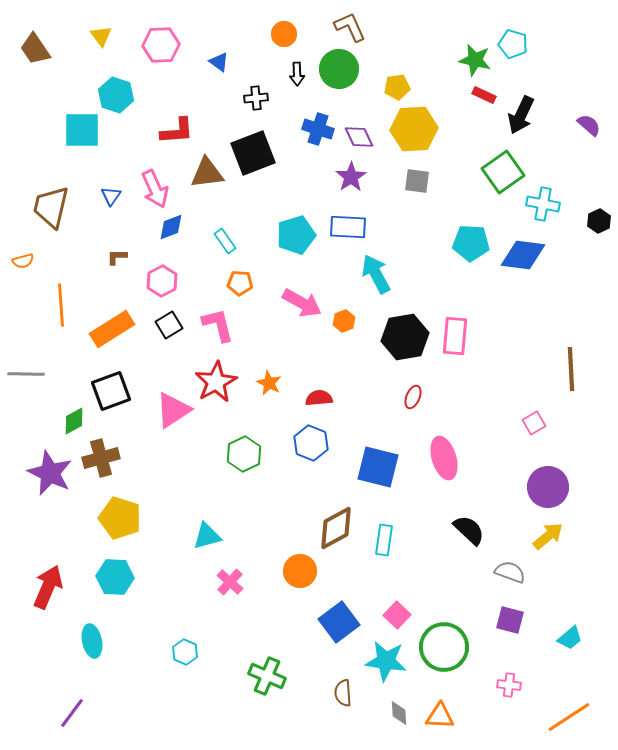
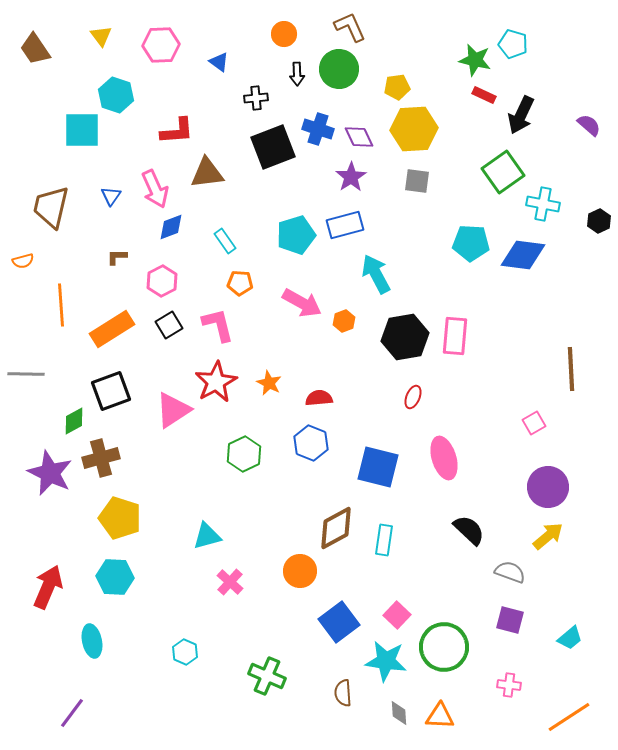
black square at (253, 153): moved 20 px right, 6 px up
blue rectangle at (348, 227): moved 3 px left, 2 px up; rotated 18 degrees counterclockwise
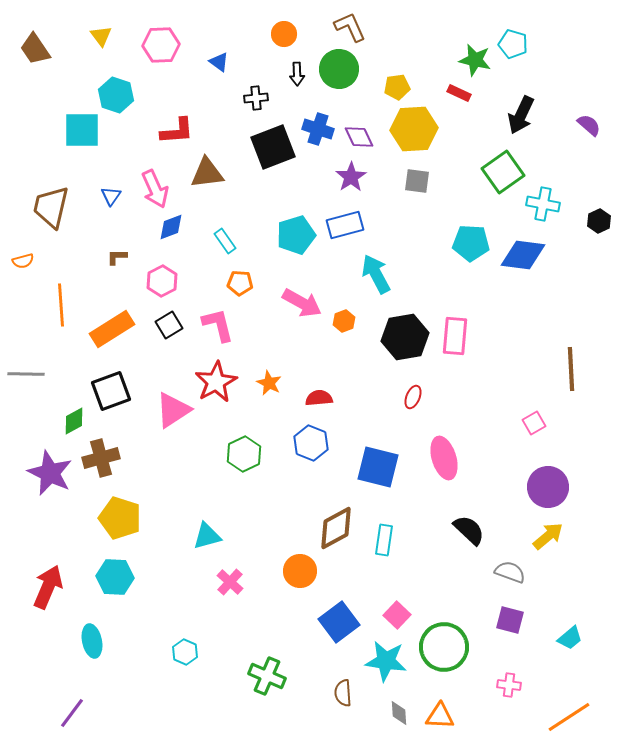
red rectangle at (484, 95): moved 25 px left, 2 px up
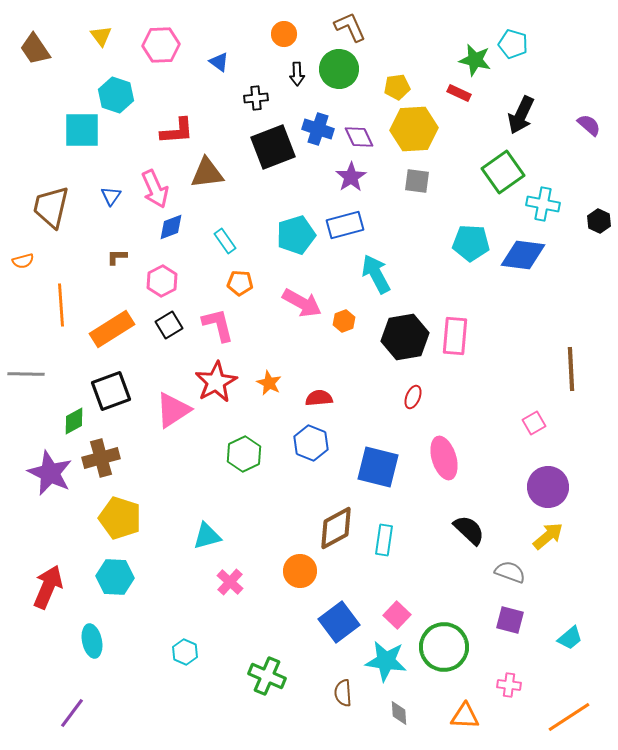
black hexagon at (599, 221): rotated 10 degrees counterclockwise
orange triangle at (440, 716): moved 25 px right
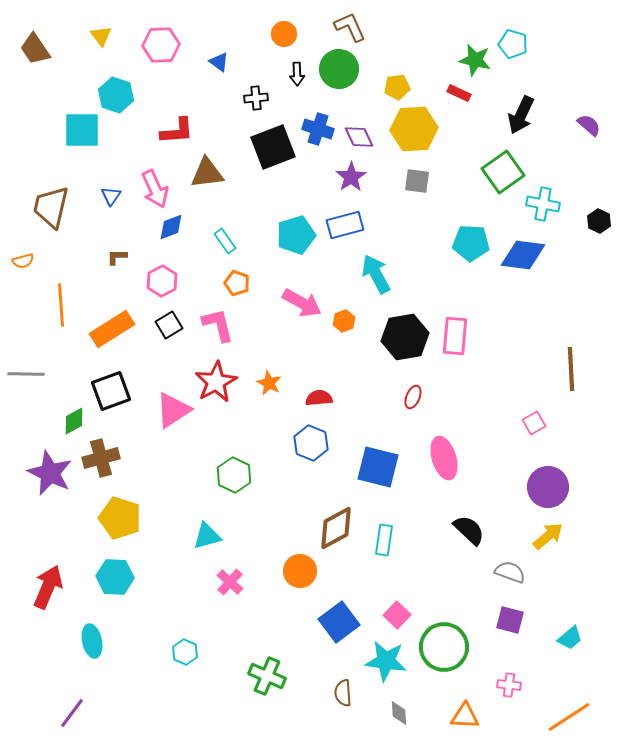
orange pentagon at (240, 283): moved 3 px left; rotated 15 degrees clockwise
green hexagon at (244, 454): moved 10 px left, 21 px down; rotated 8 degrees counterclockwise
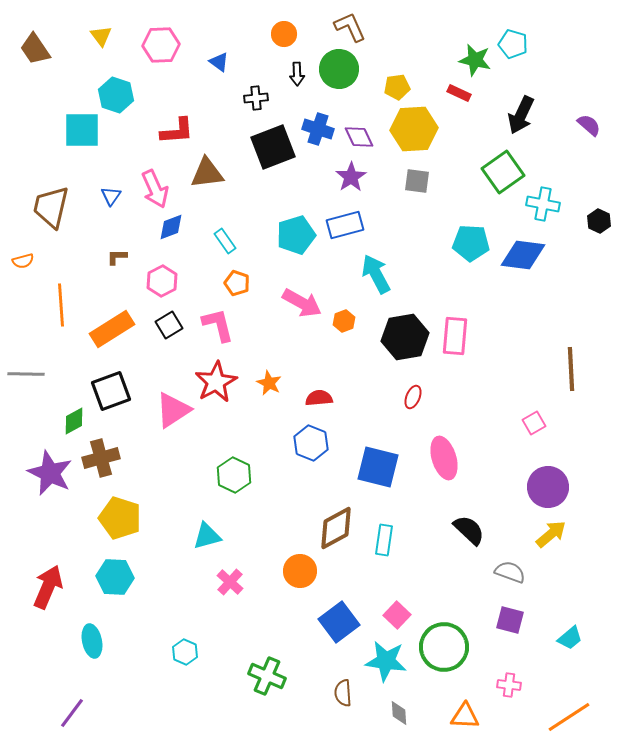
yellow arrow at (548, 536): moved 3 px right, 2 px up
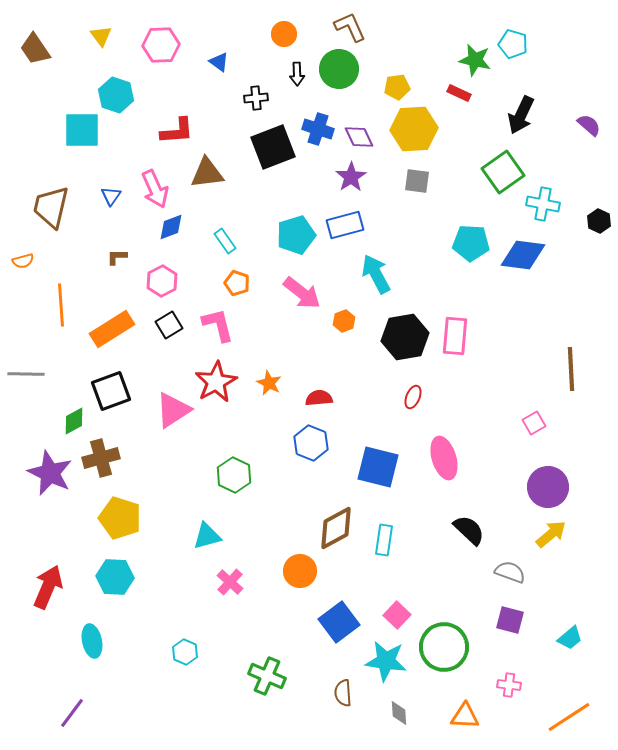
pink arrow at (302, 303): moved 10 px up; rotated 9 degrees clockwise
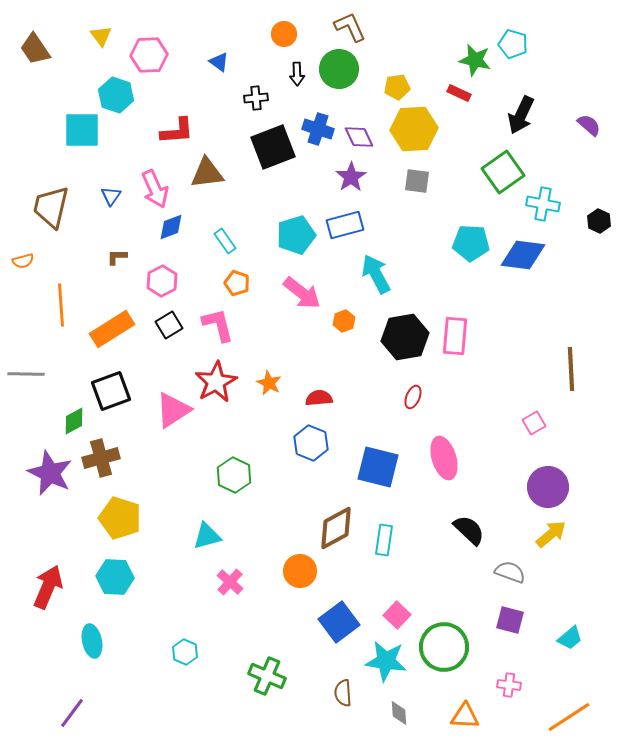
pink hexagon at (161, 45): moved 12 px left, 10 px down
